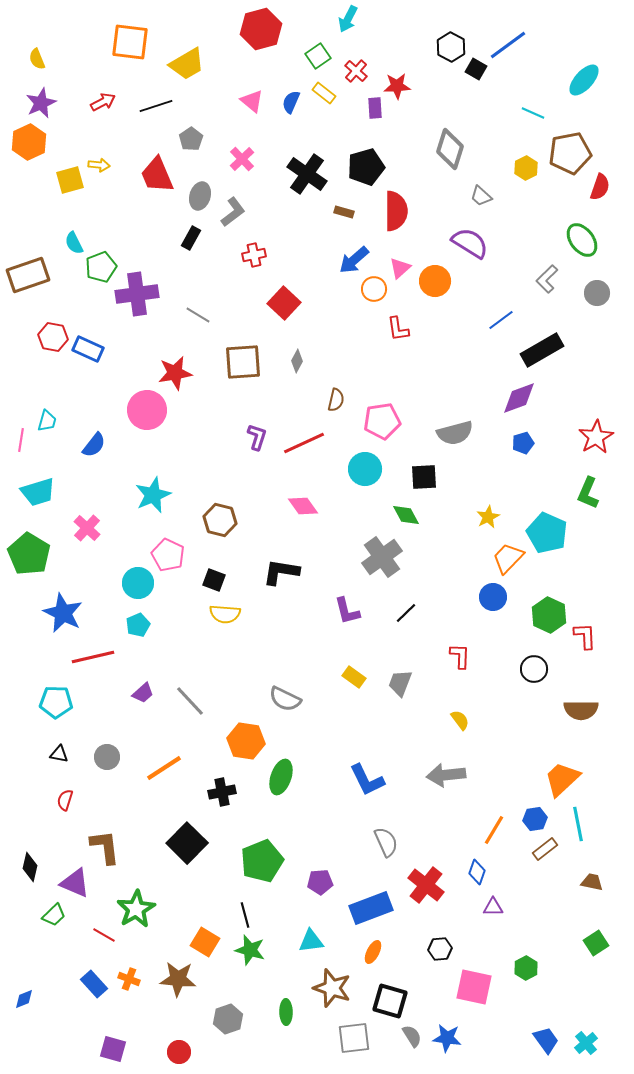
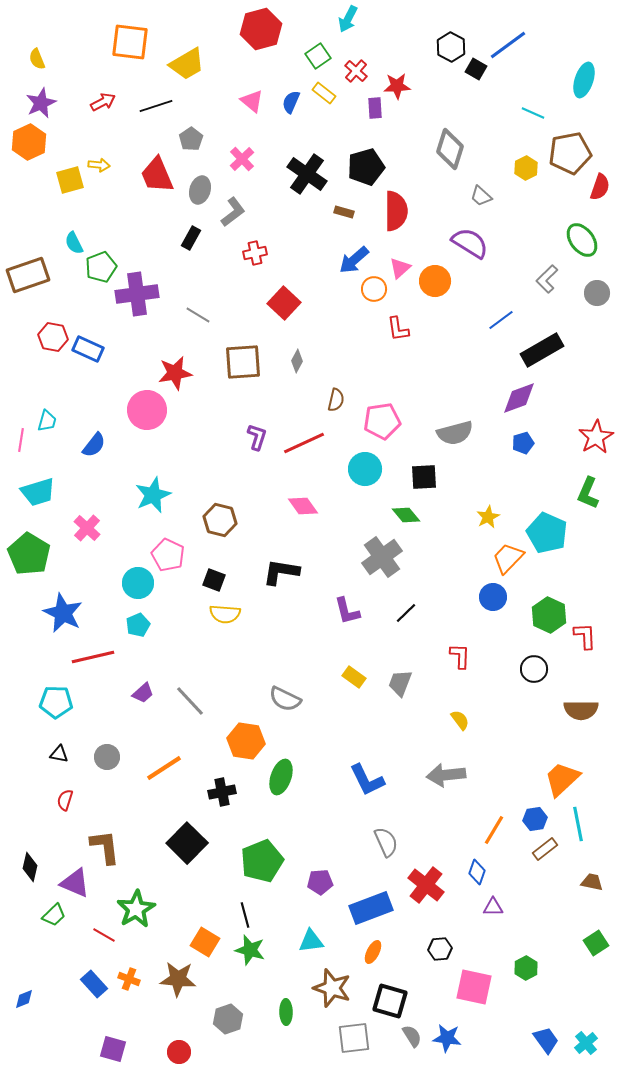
cyan ellipse at (584, 80): rotated 24 degrees counterclockwise
gray ellipse at (200, 196): moved 6 px up
red cross at (254, 255): moved 1 px right, 2 px up
green diamond at (406, 515): rotated 12 degrees counterclockwise
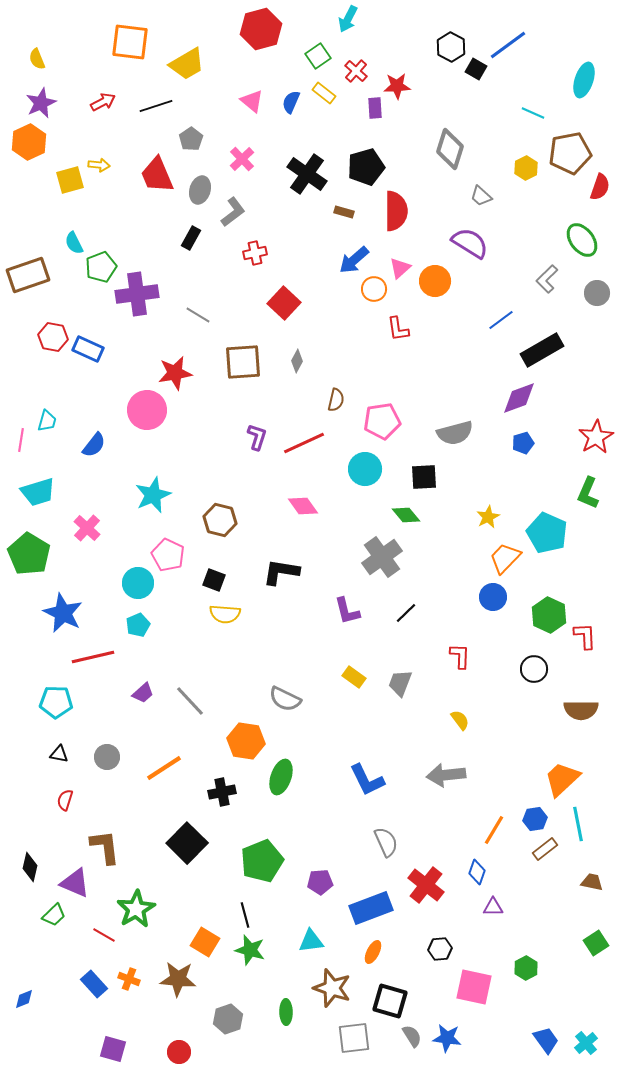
orange trapezoid at (508, 558): moved 3 px left
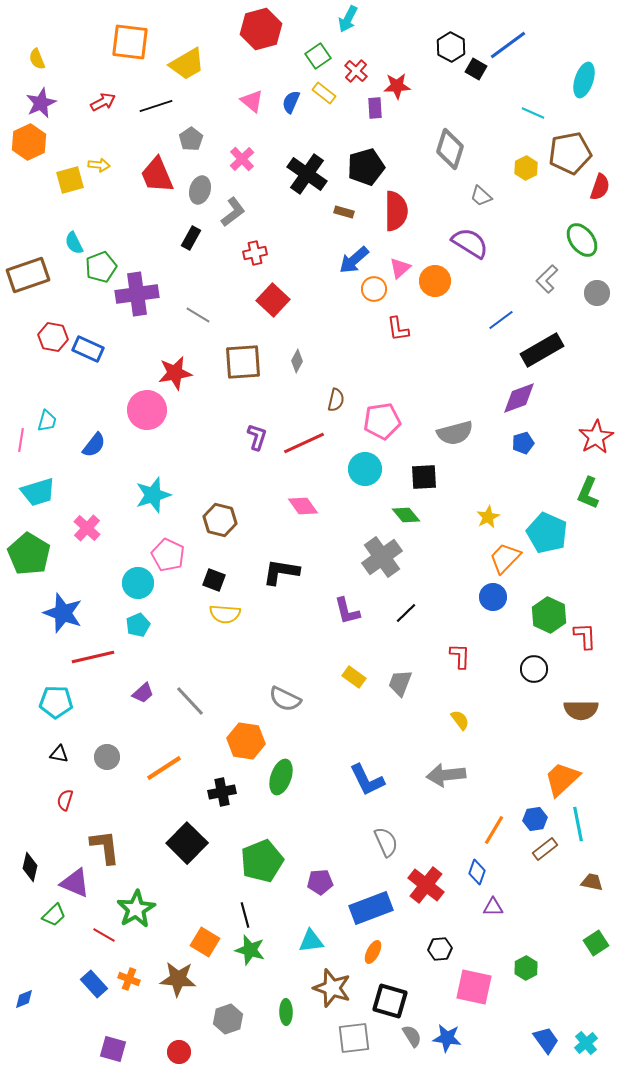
red square at (284, 303): moved 11 px left, 3 px up
cyan star at (153, 495): rotated 6 degrees clockwise
blue star at (63, 613): rotated 6 degrees counterclockwise
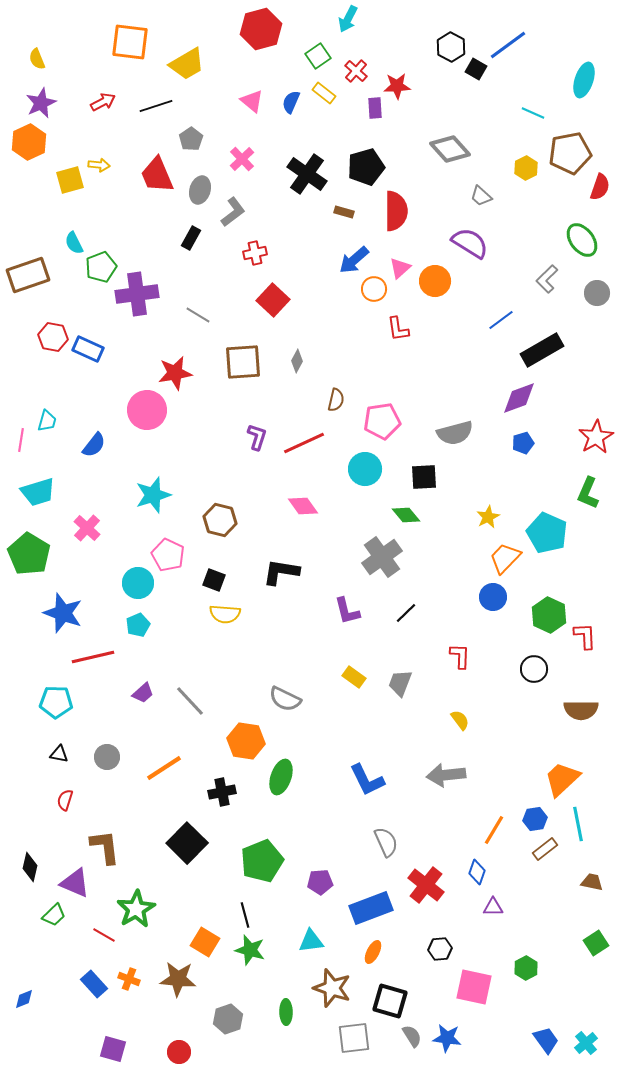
gray diamond at (450, 149): rotated 60 degrees counterclockwise
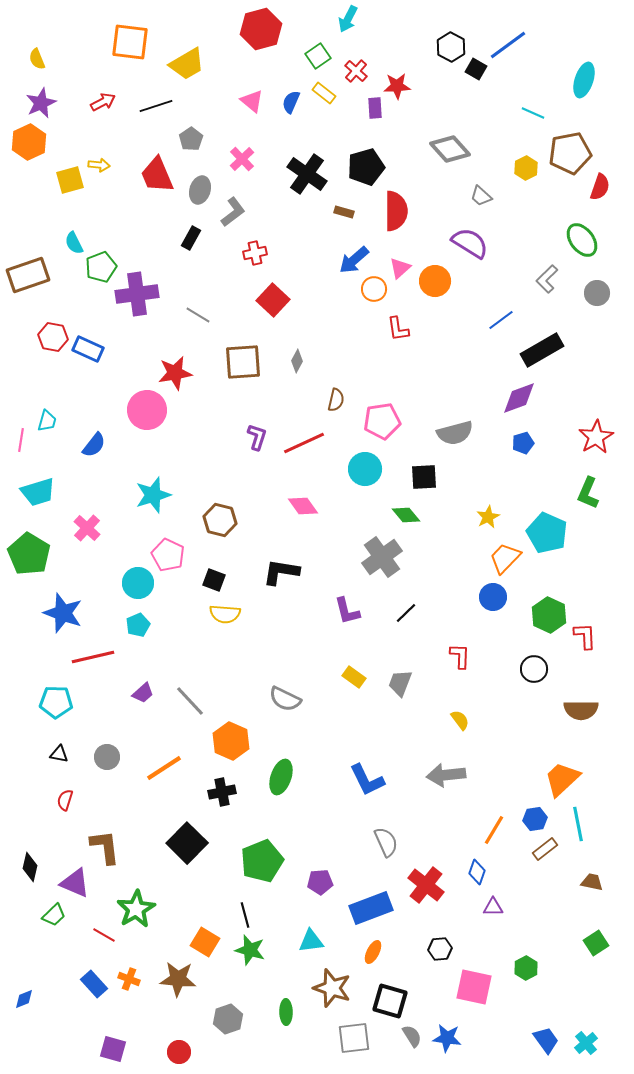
orange hexagon at (246, 741): moved 15 px left; rotated 15 degrees clockwise
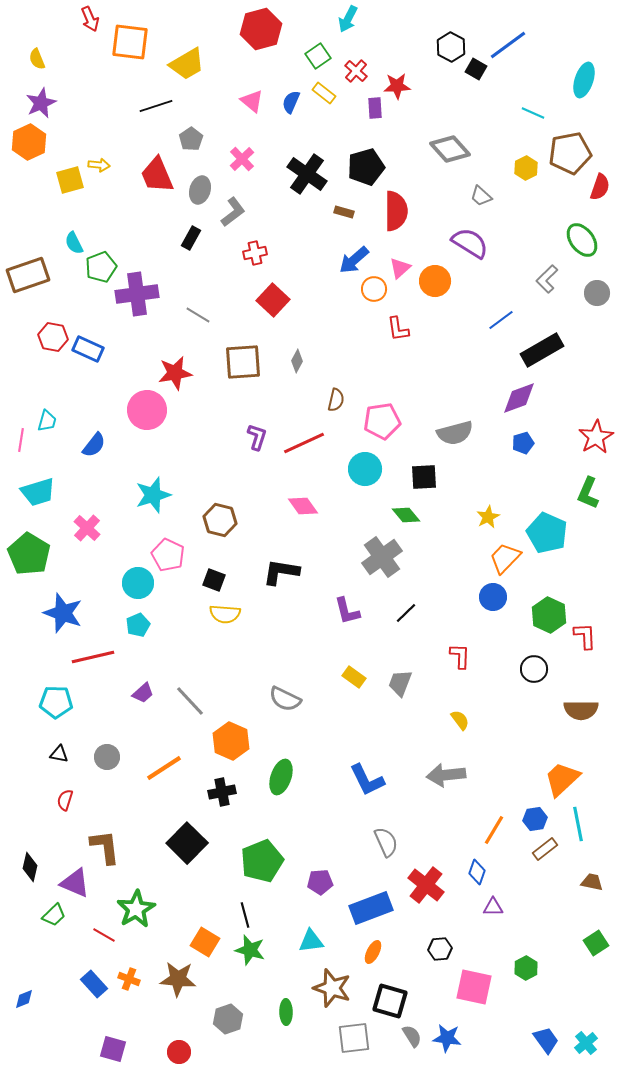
red arrow at (103, 102): moved 13 px left, 83 px up; rotated 95 degrees clockwise
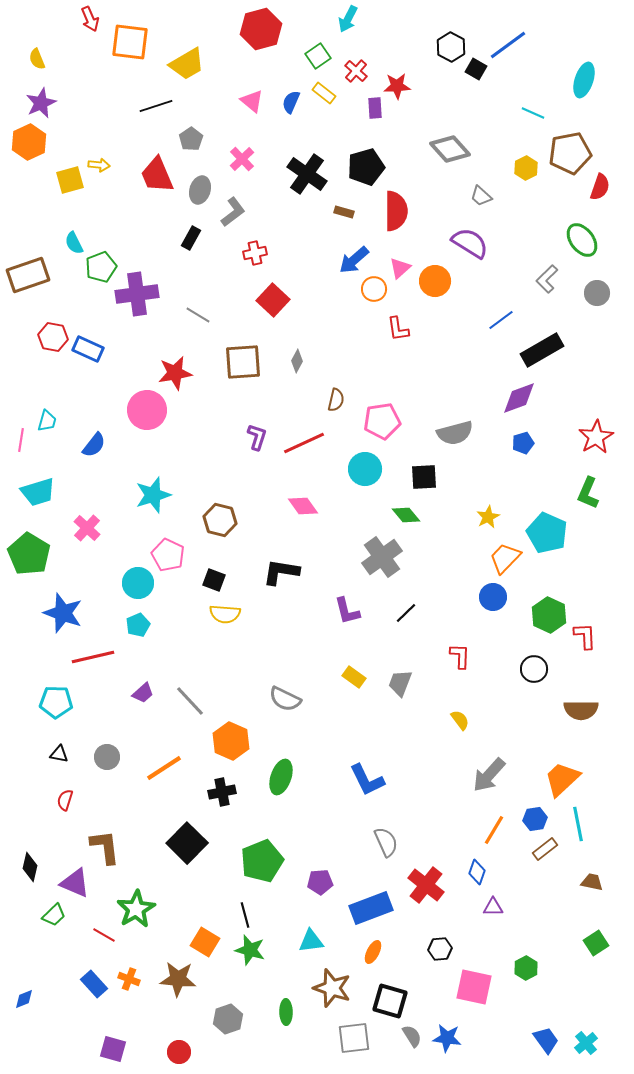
gray arrow at (446, 775): moved 43 px right; rotated 42 degrees counterclockwise
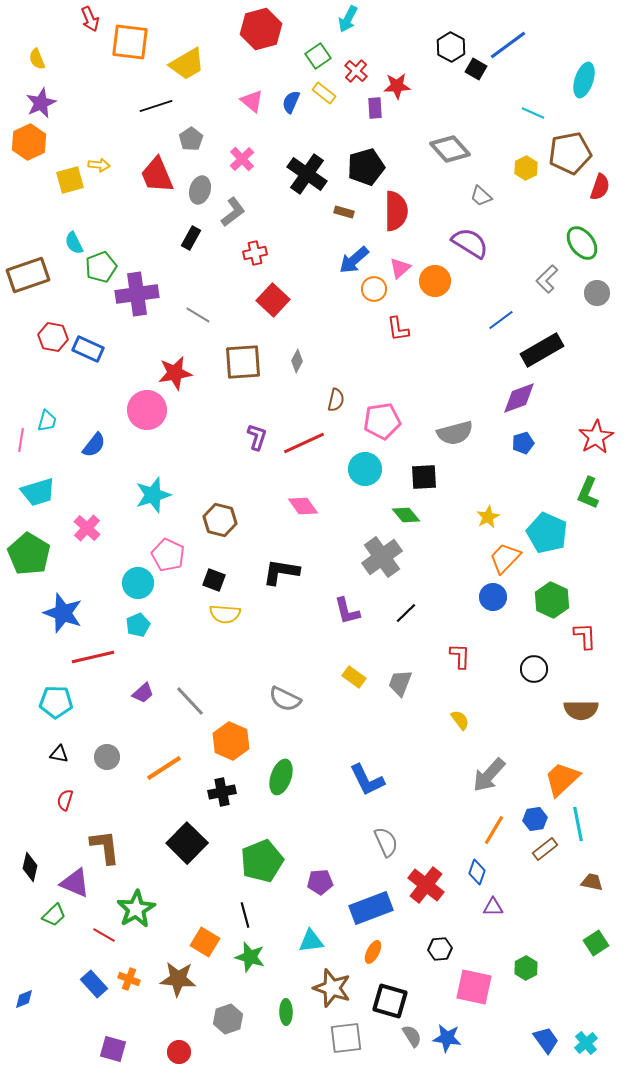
green ellipse at (582, 240): moved 3 px down
green hexagon at (549, 615): moved 3 px right, 15 px up
green star at (250, 950): moved 7 px down
gray square at (354, 1038): moved 8 px left
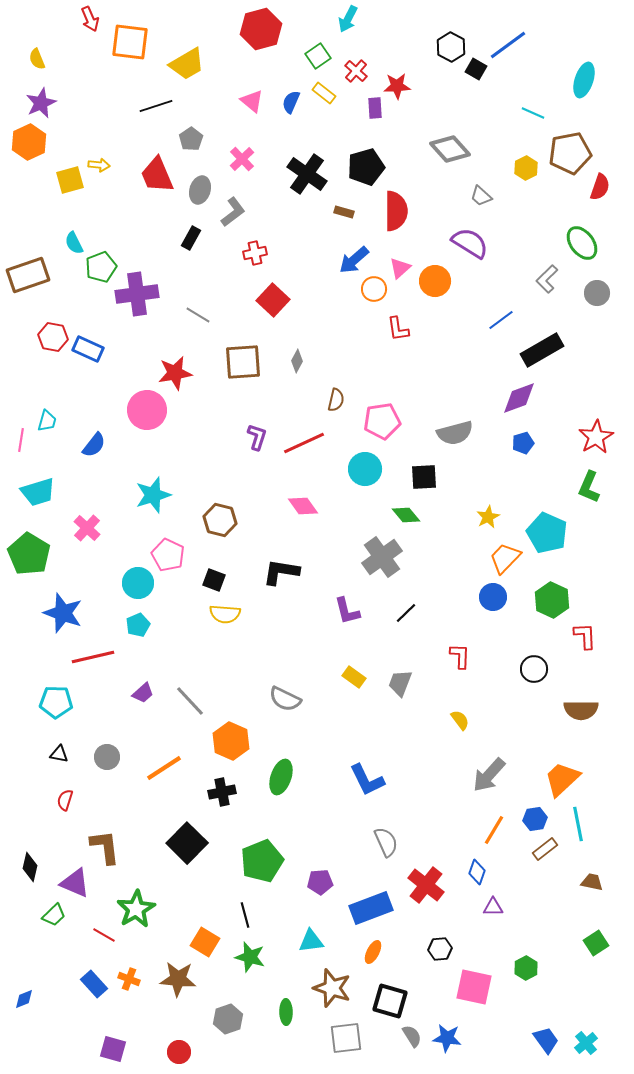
green L-shape at (588, 493): moved 1 px right, 6 px up
